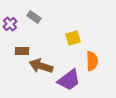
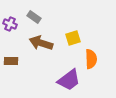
purple cross: rotated 24 degrees counterclockwise
brown rectangle: moved 11 px left, 10 px down
orange semicircle: moved 1 px left, 2 px up
brown arrow: moved 23 px up
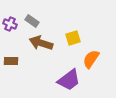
gray rectangle: moved 2 px left, 4 px down
orange semicircle: rotated 144 degrees counterclockwise
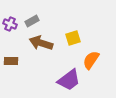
gray rectangle: rotated 64 degrees counterclockwise
orange semicircle: moved 1 px down
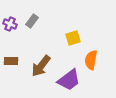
gray rectangle: rotated 24 degrees counterclockwise
brown arrow: moved 23 px down; rotated 70 degrees counterclockwise
orange semicircle: rotated 24 degrees counterclockwise
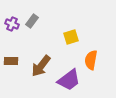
purple cross: moved 2 px right
yellow square: moved 2 px left, 1 px up
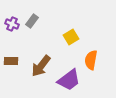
yellow square: rotated 14 degrees counterclockwise
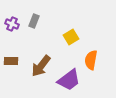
gray rectangle: moved 2 px right; rotated 16 degrees counterclockwise
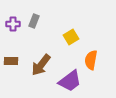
purple cross: moved 1 px right; rotated 24 degrees counterclockwise
brown arrow: moved 1 px up
purple trapezoid: moved 1 px right, 1 px down
